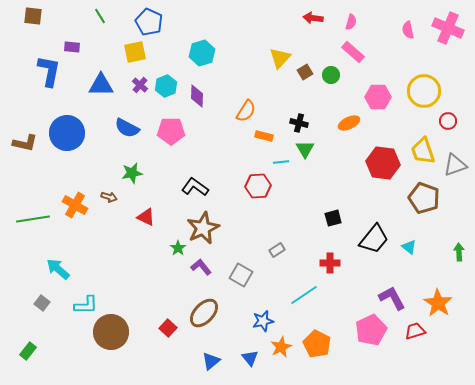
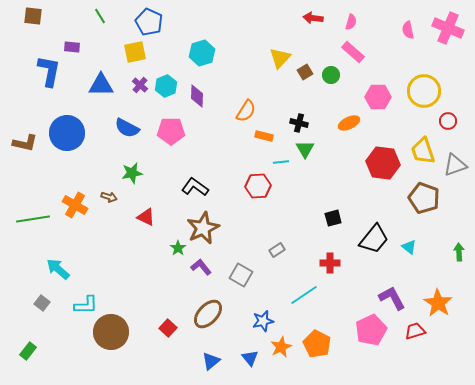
brown ellipse at (204, 313): moved 4 px right, 1 px down
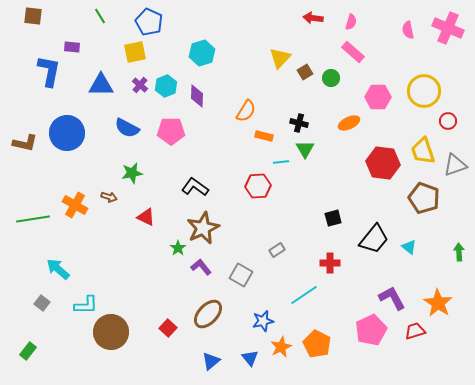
green circle at (331, 75): moved 3 px down
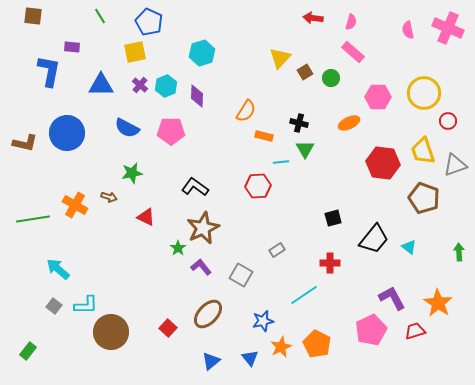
yellow circle at (424, 91): moved 2 px down
gray square at (42, 303): moved 12 px right, 3 px down
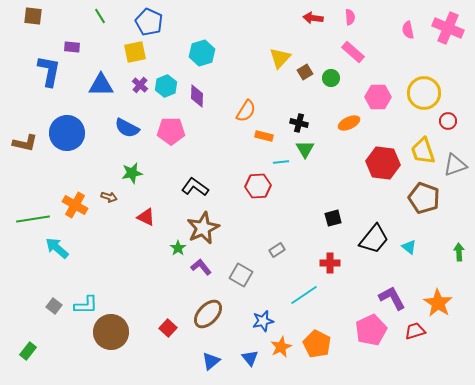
pink semicircle at (351, 22): moved 1 px left, 5 px up; rotated 21 degrees counterclockwise
cyan arrow at (58, 269): moved 1 px left, 21 px up
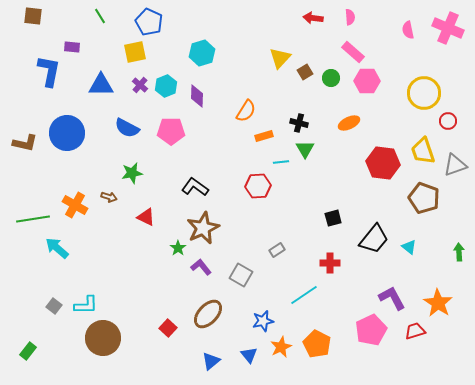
pink hexagon at (378, 97): moved 11 px left, 16 px up
orange rectangle at (264, 136): rotated 30 degrees counterclockwise
brown circle at (111, 332): moved 8 px left, 6 px down
blue triangle at (250, 358): moved 1 px left, 3 px up
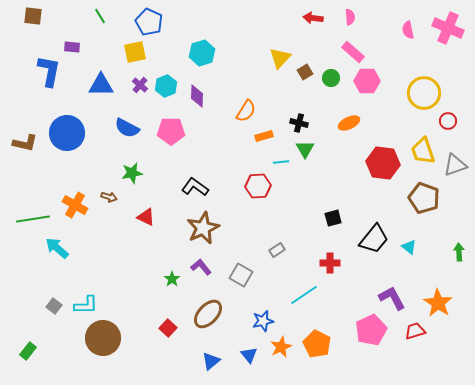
green star at (178, 248): moved 6 px left, 31 px down
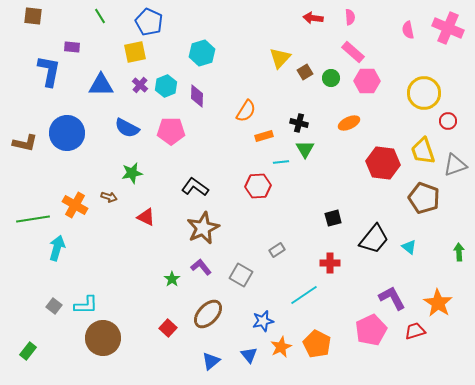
cyan arrow at (57, 248): rotated 65 degrees clockwise
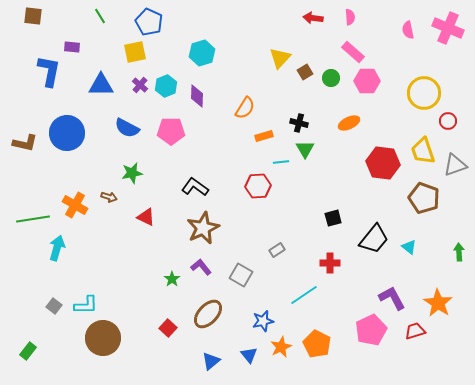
orange semicircle at (246, 111): moved 1 px left, 3 px up
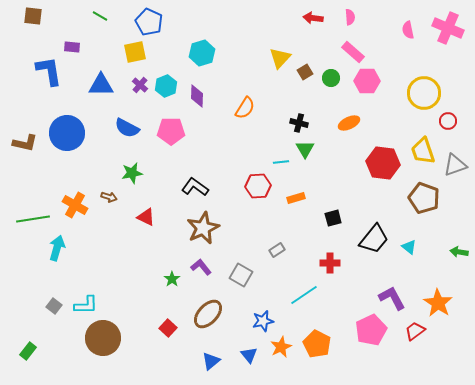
green line at (100, 16): rotated 28 degrees counterclockwise
blue L-shape at (49, 71): rotated 20 degrees counterclockwise
orange rectangle at (264, 136): moved 32 px right, 62 px down
green arrow at (459, 252): rotated 78 degrees counterclockwise
red trapezoid at (415, 331): rotated 20 degrees counterclockwise
